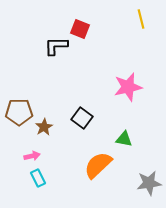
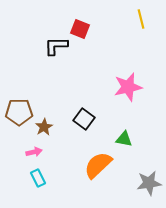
black square: moved 2 px right, 1 px down
pink arrow: moved 2 px right, 4 px up
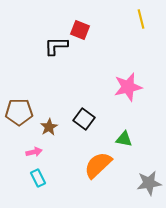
red square: moved 1 px down
brown star: moved 5 px right
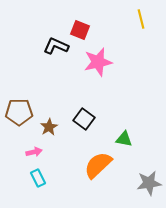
black L-shape: rotated 25 degrees clockwise
pink star: moved 30 px left, 25 px up
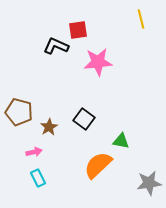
red square: moved 2 px left; rotated 30 degrees counterclockwise
pink star: rotated 8 degrees clockwise
brown pentagon: rotated 16 degrees clockwise
green triangle: moved 3 px left, 2 px down
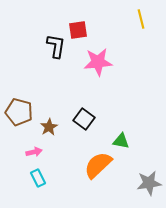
black L-shape: rotated 75 degrees clockwise
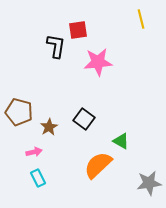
green triangle: rotated 18 degrees clockwise
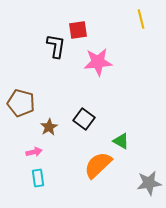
brown pentagon: moved 2 px right, 9 px up
cyan rectangle: rotated 18 degrees clockwise
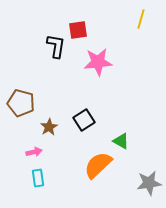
yellow line: rotated 30 degrees clockwise
black square: moved 1 px down; rotated 20 degrees clockwise
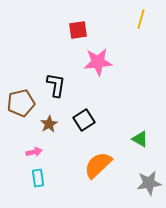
black L-shape: moved 39 px down
brown pentagon: rotated 28 degrees counterclockwise
brown star: moved 3 px up
green triangle: moved 19 px right, 2 px up
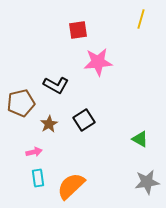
black L-shape: rotated 110 degrees clockwise
orange semicircle: moved 27 px left, 21 px down
gray star: moved 2 px left, 1 px up
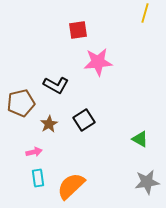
yellow line: moved 4 px right, 6 px up
